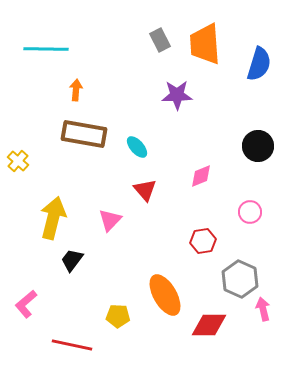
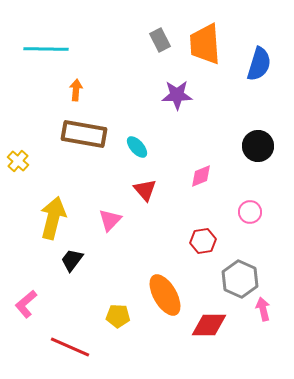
red line: moved 2 px left, 2 px down; rotated 12 degrees clockwise
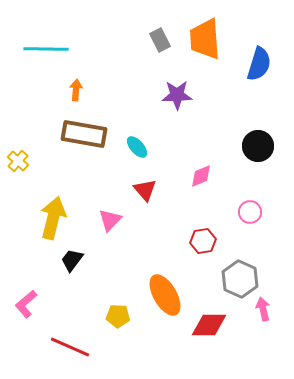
orange trapezoid: moved 5 px up
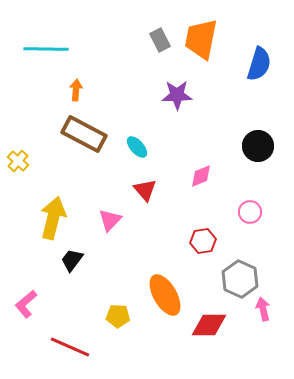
orange trapezoid: moved 4 px left; rotated 15 degrees clockwise
brown rectangle: rotated 18 degrees clockwise
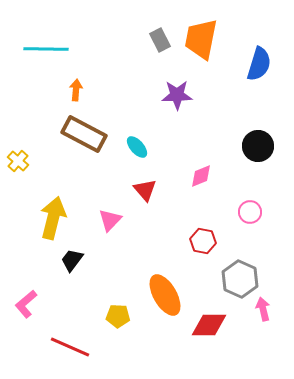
red hexagon: rotated 20 degrees clockwise
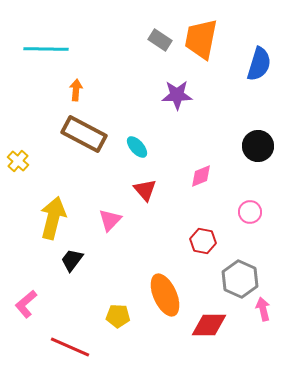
gray rectangle: rotated 30 degrees counterclockwise
orange ellipse: rotated 6 degrees clockwise
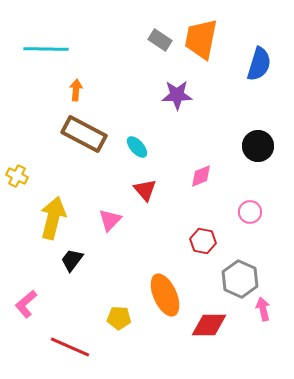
yellow cross: moved 1 px left, 15 px down; rotated 15 degrees counterclockwise
yellow pentagon: moved 1 px right, 2 px down
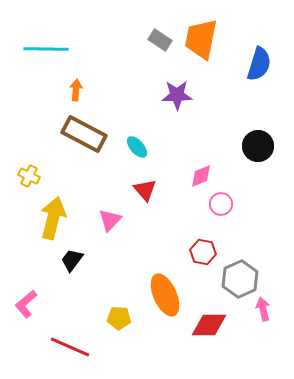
yellow cross: moved 12 px right
pink circle: moved 29 px left, 8 px up
red hexagon: moved 11 px down
gray hexagon: rotated 12 degrees clockwise
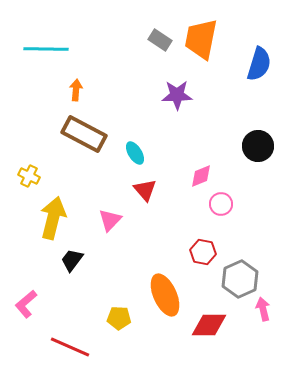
cyan ellipse: moved 2 px left, 6 px down; rotated 10 degrees clockwise
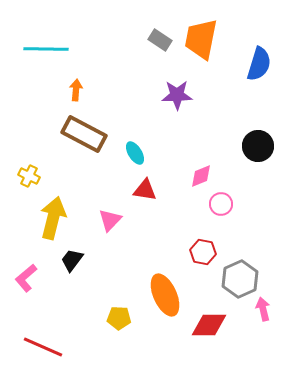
red triangle: rotated 40 degrees counterclockwise
pink L-shape: moved 26 px up
red line: moved 27 px left
